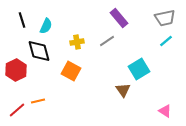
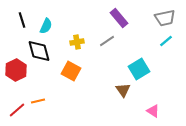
pink triangle: moved 12 px left
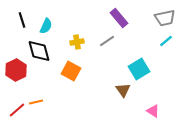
orange line: moved 2 px left, 1 px down
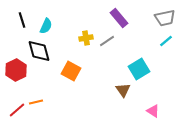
yellow cross: moved 9 px right, 4 px up
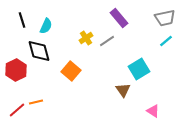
yellow cross: rotated 24 degrees counterclockwise
orange square: rotated 12 degrees clockwise
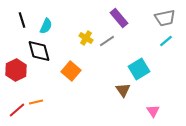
yellow cross: rotated 24 degrees counterclockwise
pink triangle: rotated 24 degrees clockwise
